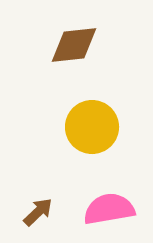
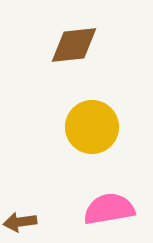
brown arrow: moved 18 px left, 10 px down; rotated 144 degrees counterclockwise
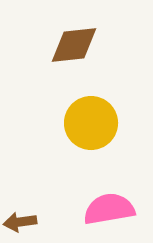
yellow circle: moved 1 px left, 4 px up
